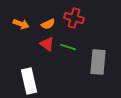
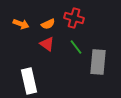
green line: moved 8 px right; rotated 35 degrees clockwise
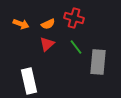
red triangle: rotated 42 degrees clockwise
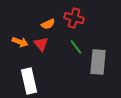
orange arrow: moved 1 px left, 18 px down
red triangle: moved 6 px left; rotated 28 degrees counterclockwise
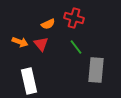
gray rectangle: moved 2 px left, 8 px down
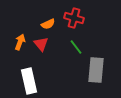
orange arrow: rotated 91 degrees counterclockwise
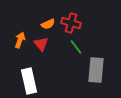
red cross: moved 3 px left, 5 px down
orange arrow: moved 2 px up
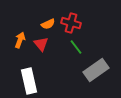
gray rectangle: rotated 50 degrees clockwise
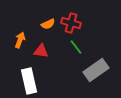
red triangle: moved 7 px down; rotated 42 degrees counterclockwise
